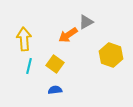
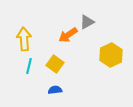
gray triangle: moved 1 px right
yellow hexagon: rotated 15 degrees clockwise
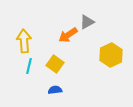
yellow arrow: moved 2 px down
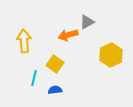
orange arrow: rotated 18 degrees clockwise
cyan line: moved 5 px right, 12 px down
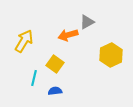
yellow arrow: rotated 35 degrees clockwise
blue semicircle: moved 1 px down
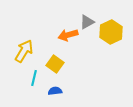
yellow arrow: moved 10 px down
yellow hexagon: moved 23 px up
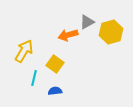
yellow hexagon: rotated 10 degrees clockwise
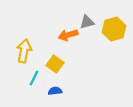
gray triangle: rotated 14 degrees clockwise
yellow hexagon: moved 3 px right, 3 px up
yellow arrow: rotated 20 degrees counterclockwise
cyan line: rotated 14 degrees clockwise
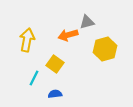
yellow hexagon: moved 9 px left, 20 px down
yellow arrow: moved 3 px right, 11 px up
blue semicircle: moved 3 px down
